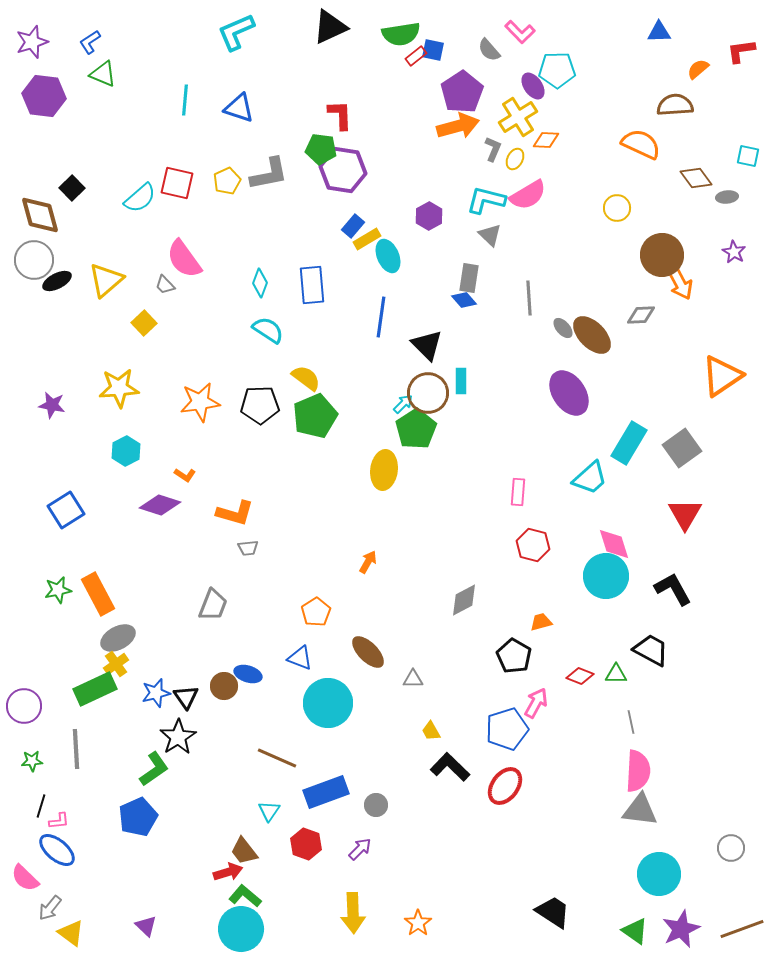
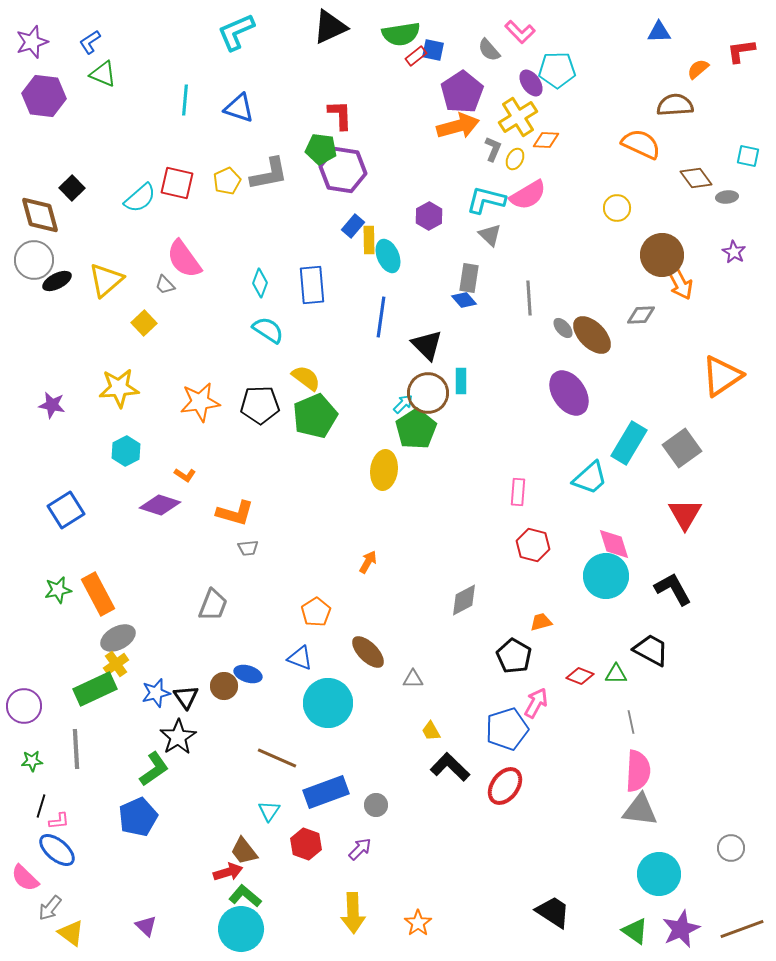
purple ellipse at (533, 86): moved 2 px left, 3 px up
yellow rectangle at (367, 239): moved 2 px right, 1 px down; rotated 60 degrees counterclockwise
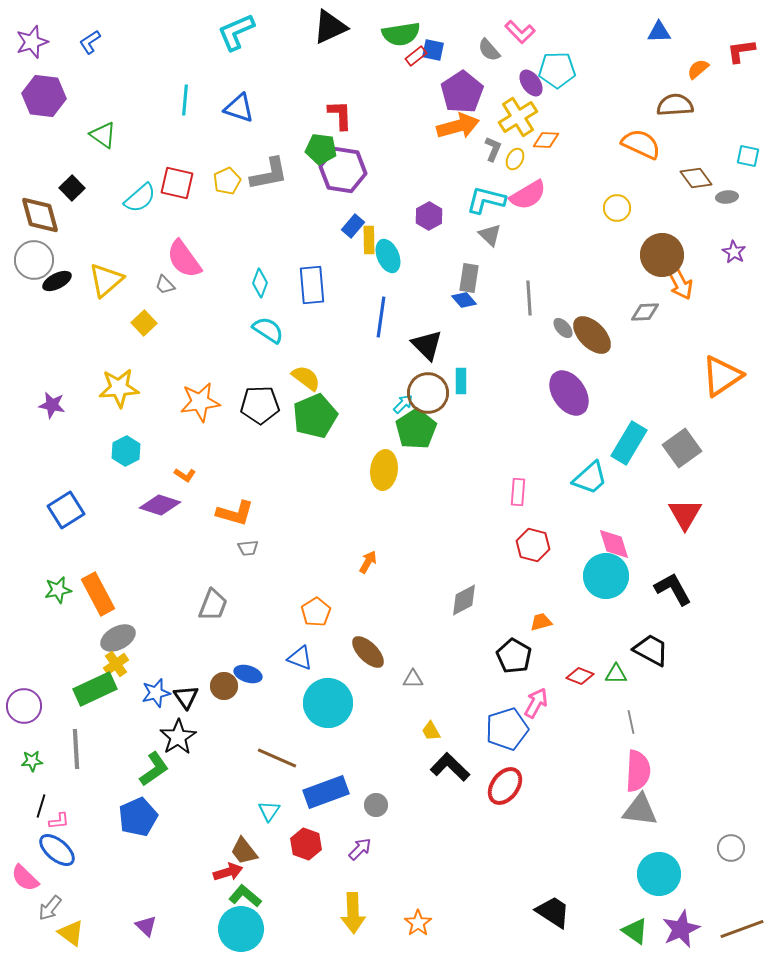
green triangle at (103, 74): moved 61 px down; rotated 12 degrees clockwise
gray diamond at (641, 315): moved 4 px right, 3 px up
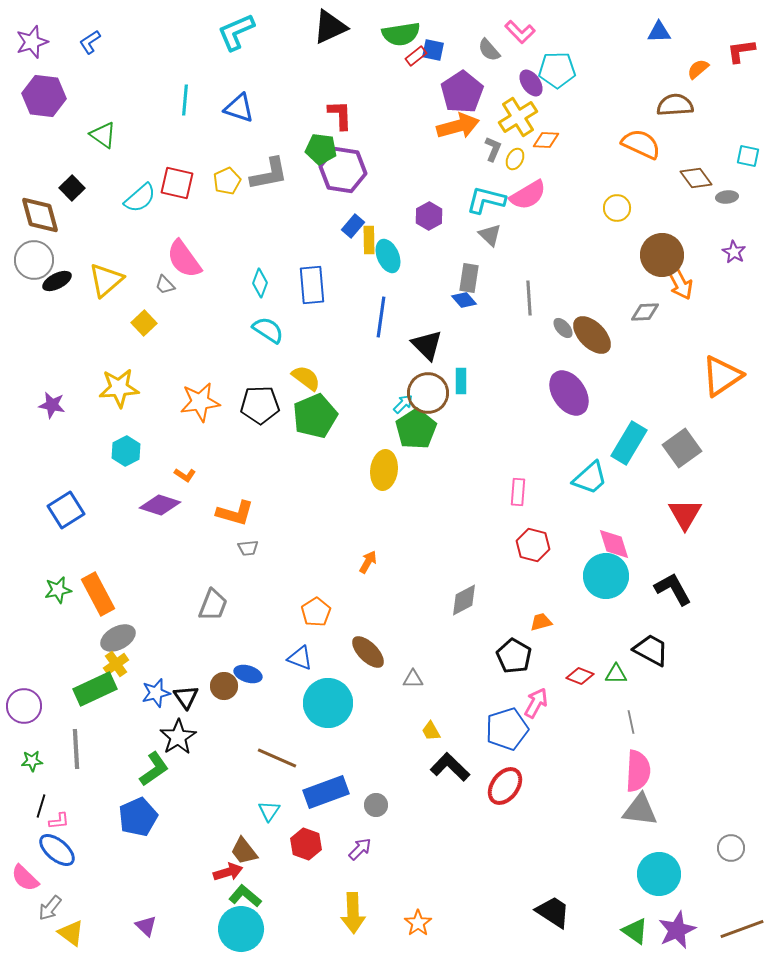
purple star at (681, 929): moved 4 px left, 1 px down
